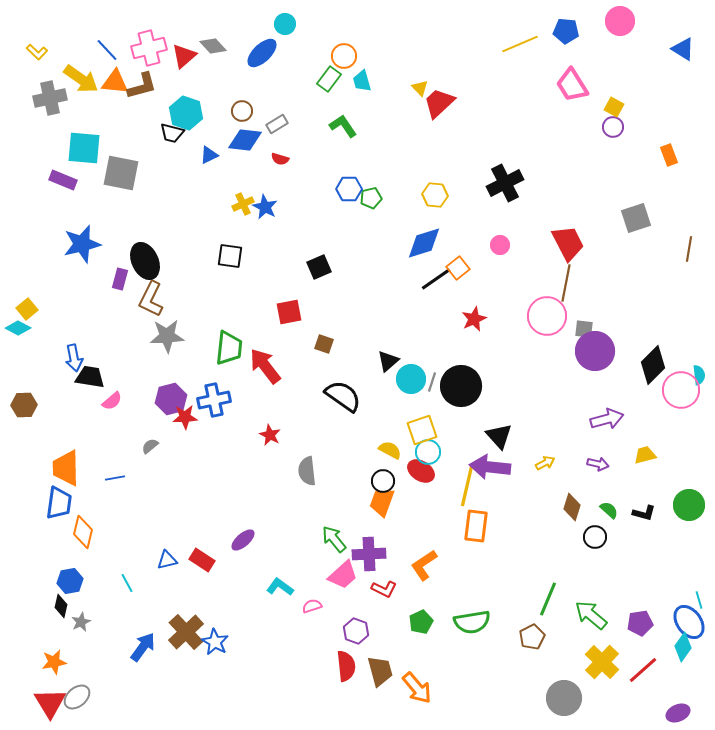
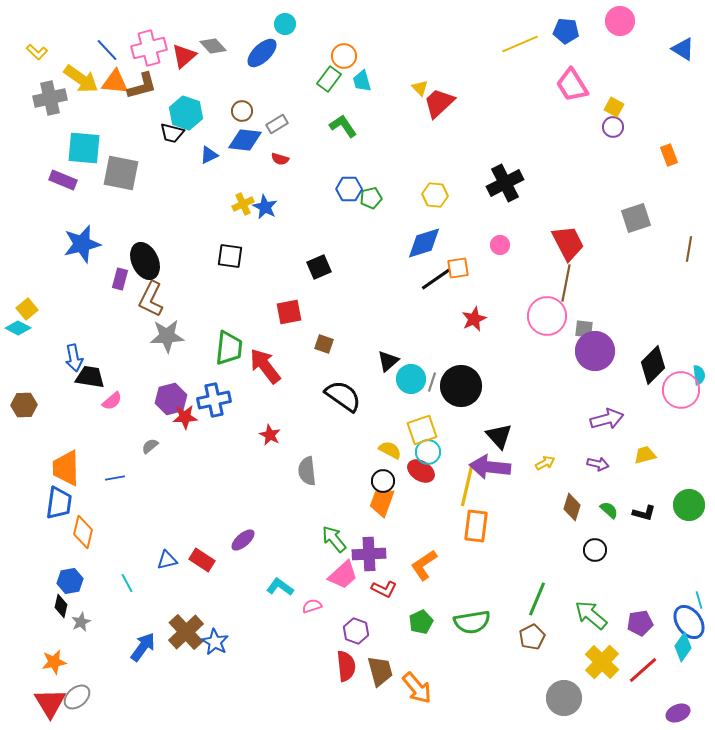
orange square at (458, 268): rotated 30 degrees clockwise
black circle at (595, 537): moved 13 px down
green line at (548, 599): moved 11 px left
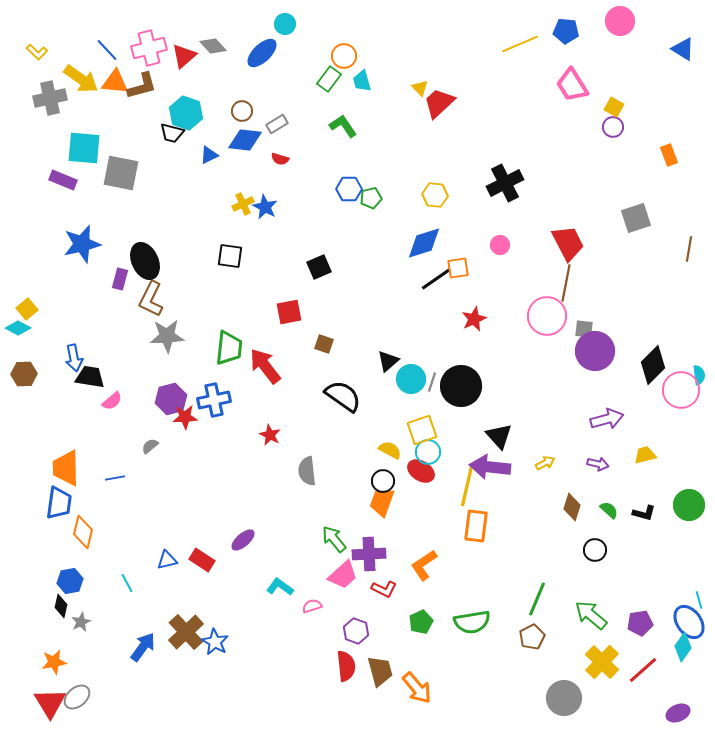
brown hexagon at (24, 405): moved 31 px up
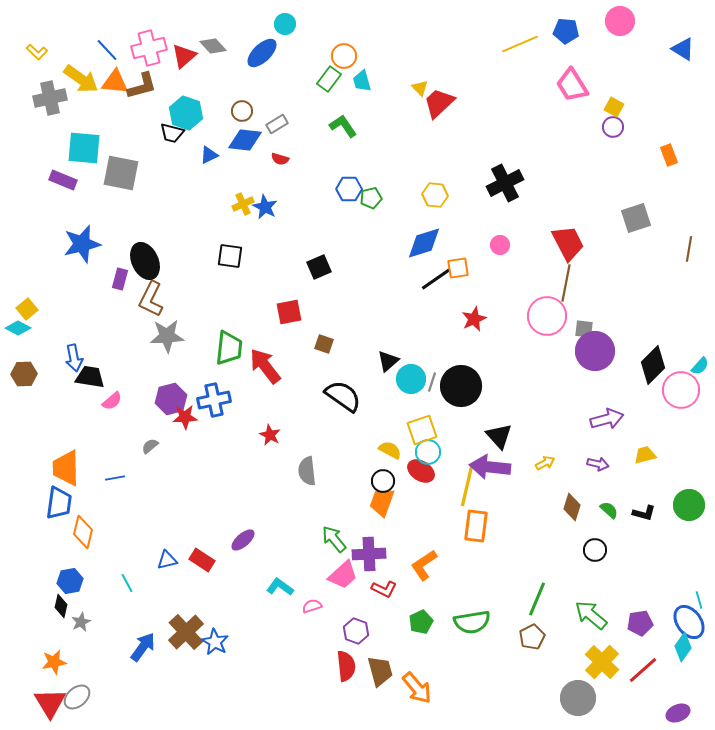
cyan semicircle at (699, 375): moved 1 px right, 9 px up; rotated 48 degrees clockwise
gray circle at (564, 698): moved 14 px right
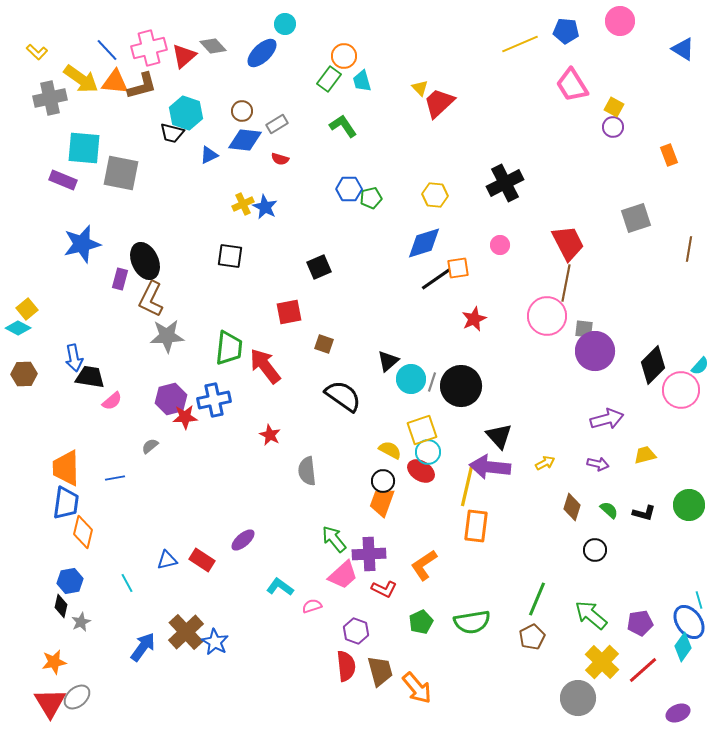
blue trapezoid at (59, 503): moved 7 px right
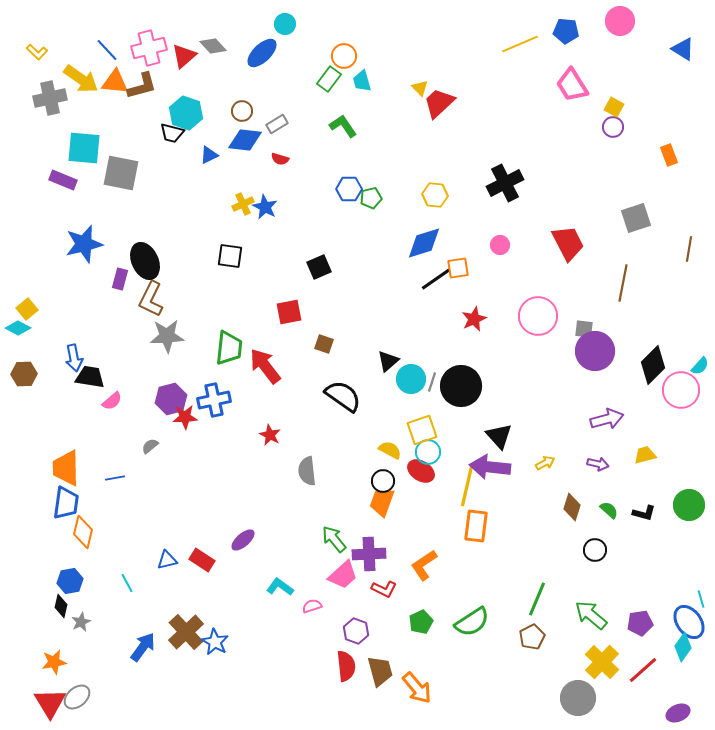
blue star at (82, 244): moved 2 px right
brown line at (566, 283): moved 57 px right
pink circle at (547, 316): moved 9 px left
cyan line at (699, 600): moved 2 px right, 1 px up
green semicircle at (472, 622): rotated 24 degrees counterclockwise
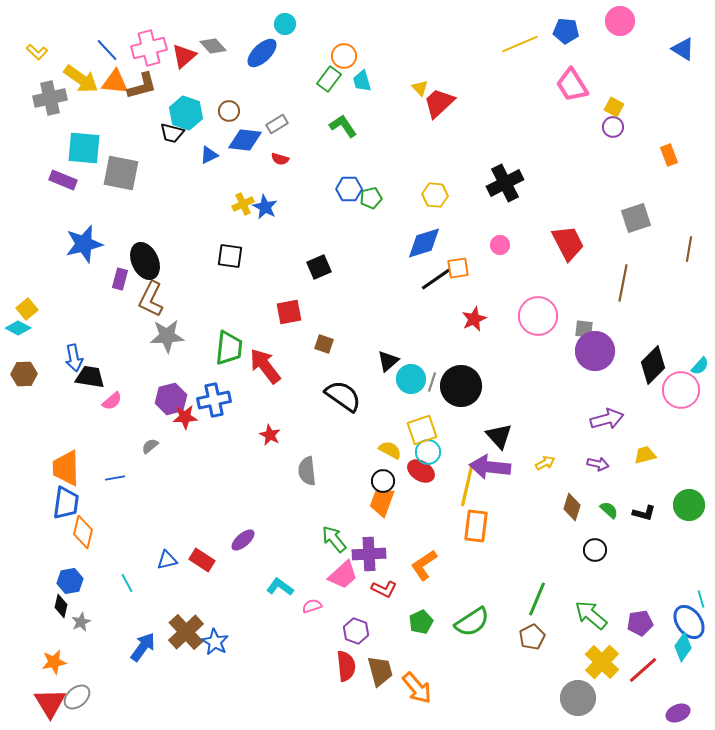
brown circle at (242, 111): moved 13 px left
